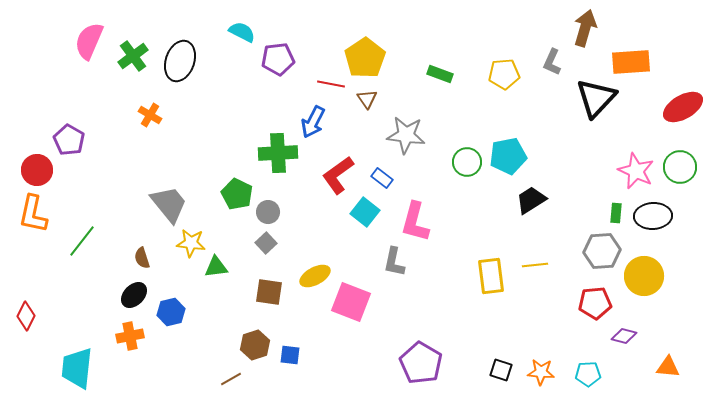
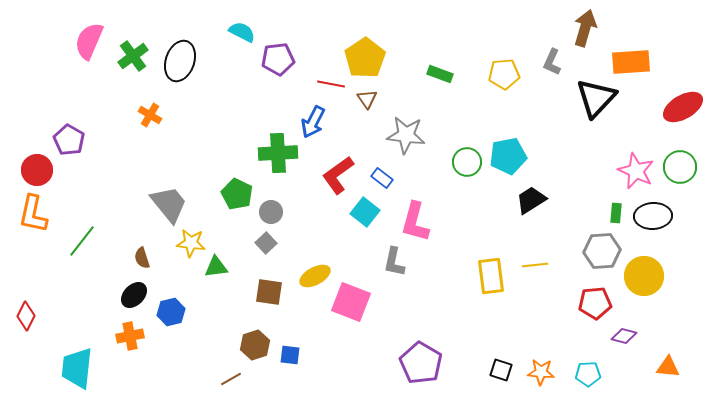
gray circle at (268, 212): moved 3 px right
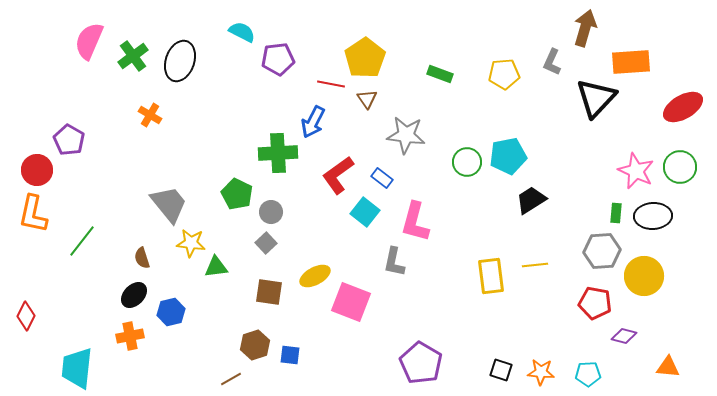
red pentagon at (595, 303): rotated 16 degrees clockwise
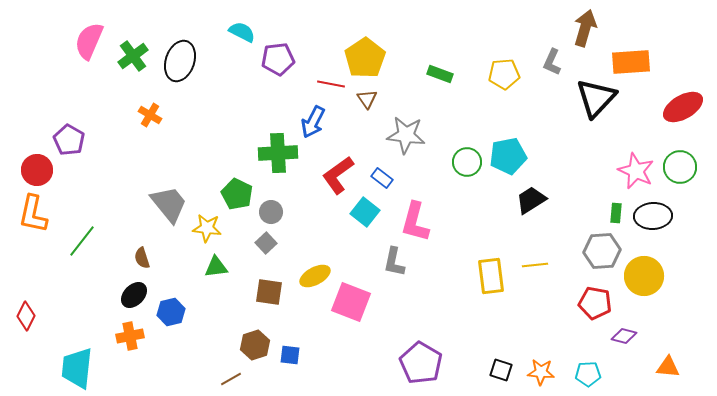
yellow star at (191, 243): moved 16 px right, 15 px up
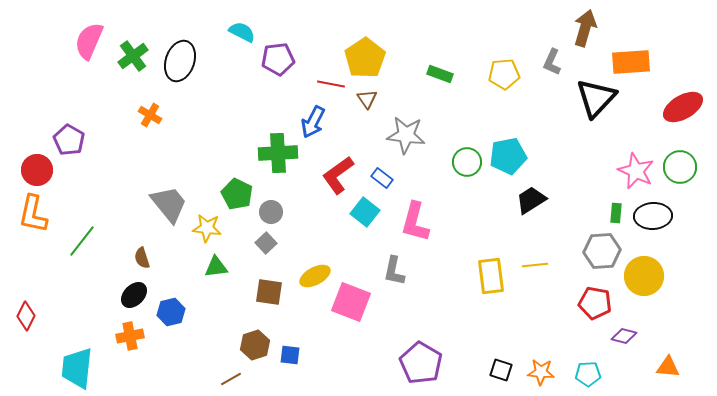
gray L-shape at (394, 262): moved 9 px down
